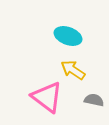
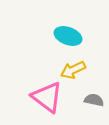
yellow arrow: rotated 60 degrees counterclockwise
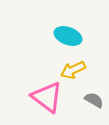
gray semicircle: rotated 18 degrees clockwise
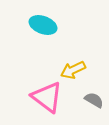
cyan ellipse: moved 25 px left, 11 px up
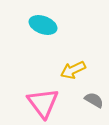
pink triangle: moved 4 px left, 6 px down; rotated 16 degrees clockwise
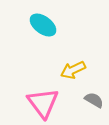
cyan ellipse: rotated 16 degrees clockwise
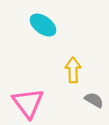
yellow arrow: rotated 115 degrees clockwise
pink triangle: moved 15 px left
